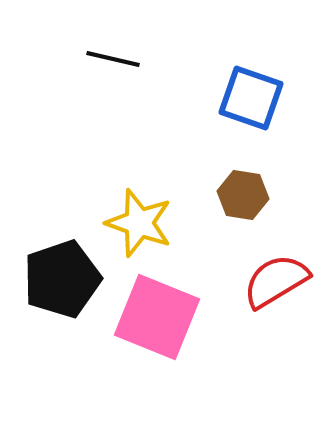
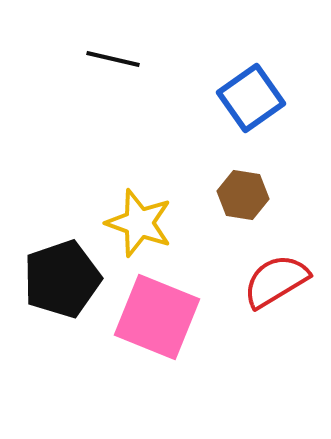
blue square: rotated 36 degrees clockwise
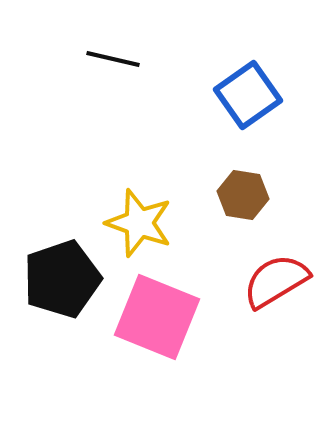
blue square: moved 3 px left, 3 px up
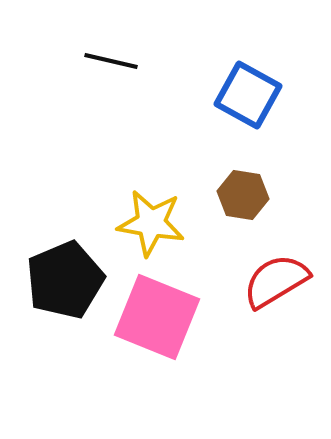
black line: moved 2 px left, 2 px down
blue square: rotated 26 degrees counterclockwise
yellow star: moved 12 px right; rotated 10 degrees counterclockwise
black pentagon: moved 3 px right, 1 px down; rotated 4 degrees counterclockwise
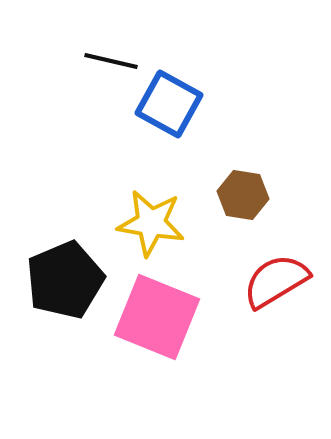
blue square: moved 79 px left, 9 px down
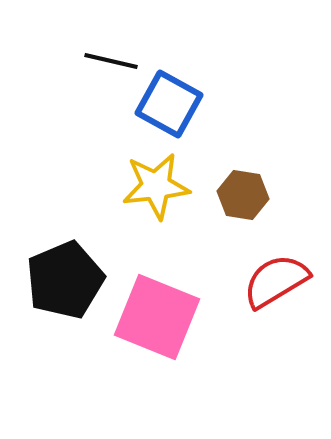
yellow star: moved 5 px right, 37 px up; rotated 16 degrees counterclockwise
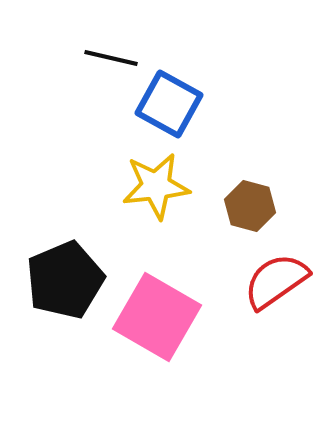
black line: moved 3 px up
brown hexagon: moved 7 px right, 11 px down; rotated 6 degrees clockwise
red semicircle: rotated 4 degrees counterclockwise
pink square: rotated 8 degrees clockwise
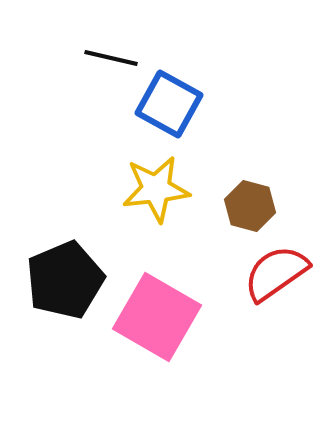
yellow star: moved 3 px down
red semicircle: moved 8 px up
